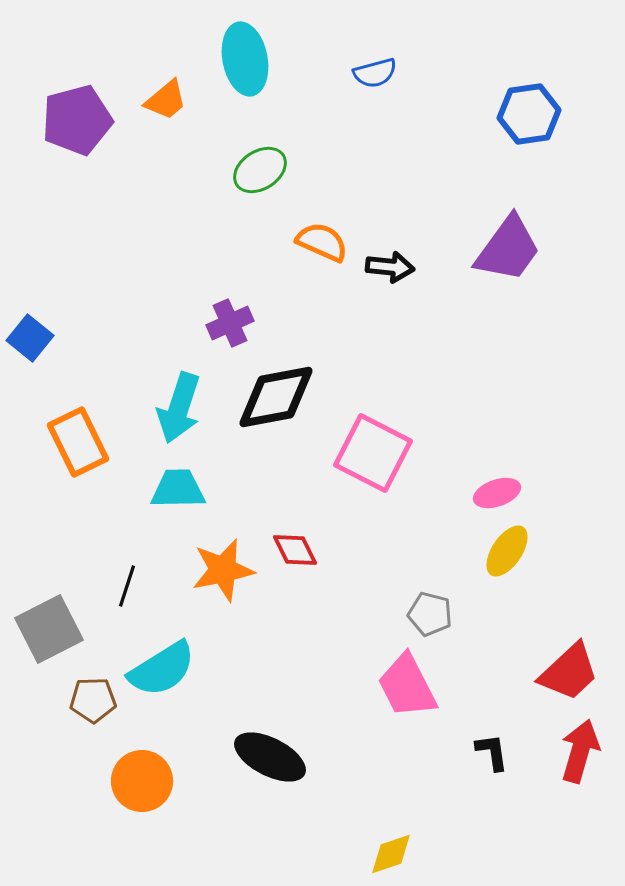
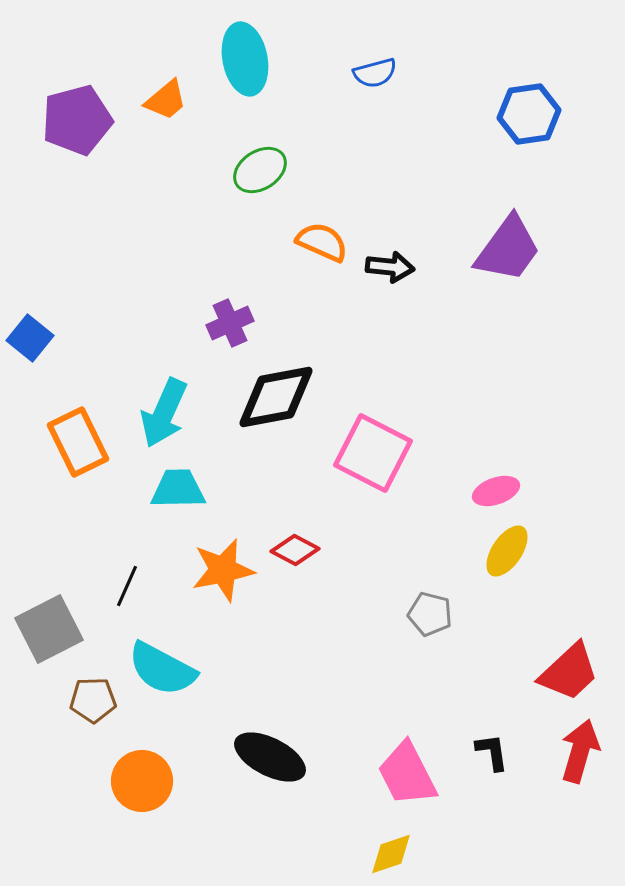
cyan arrow: moved 15 px left, 5 px down; rotated 6 degrees clockwise
pink ellipse: moved 1 px left, 2 px up
red diamond: rotated 36 degrees counterclockwise
black line: rotated 6 degrees clockwise
cyan semicircle: rotated 60 degrees clockwise
pink trapezoid: moved 88 px down
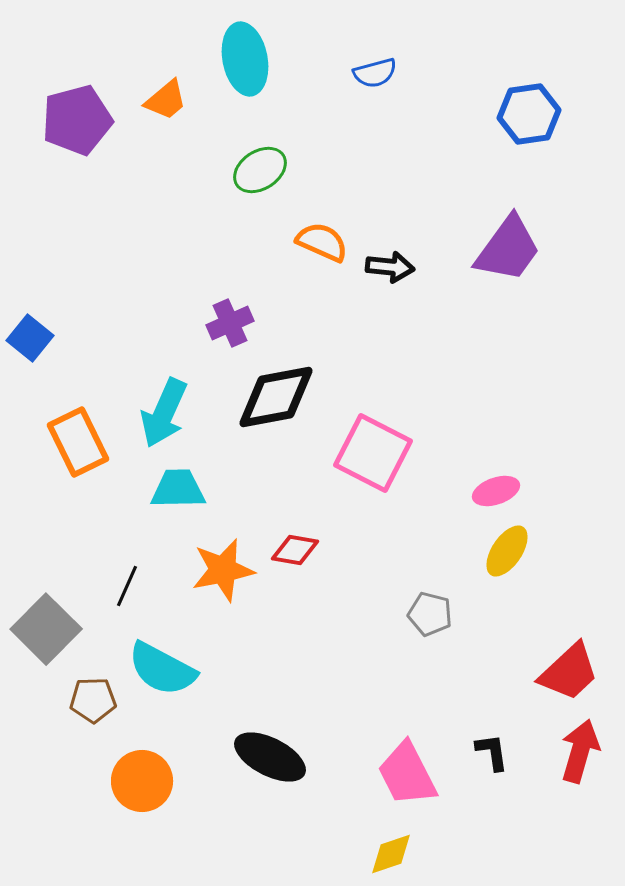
red diamond: rotated 18 degrees counterclockwise
gray square: moved 3 px left; rotated 18 degrees counterclockwise
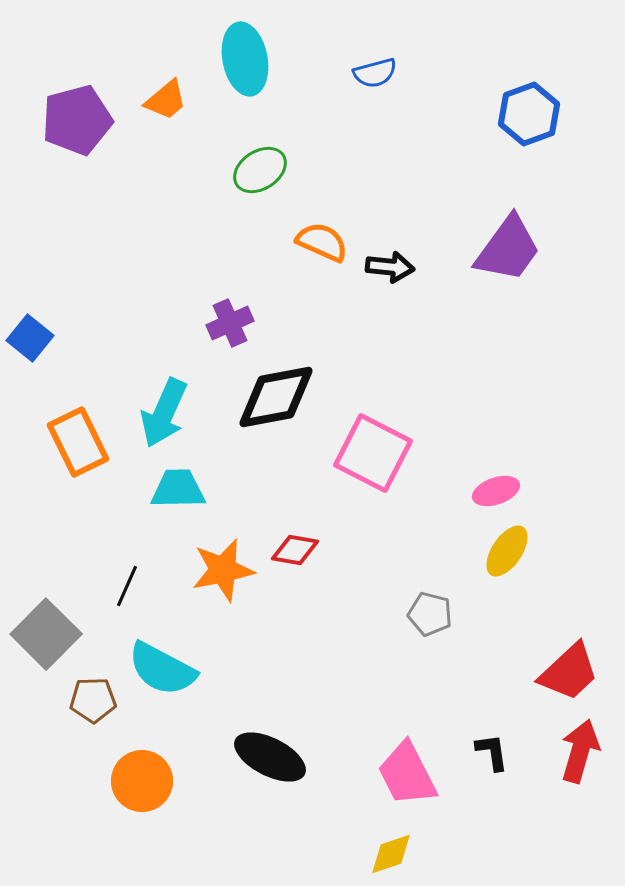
blue hexagon: rotated 12 degrees counterclockwise
gray square: moved 5 px down
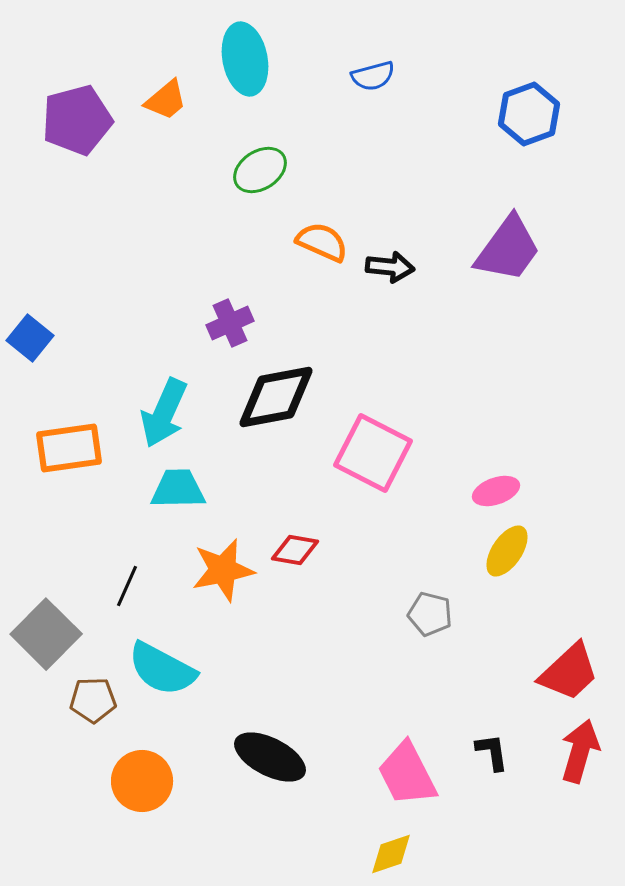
blue semicircle: moved 2 px left, 3 px down
orange rectangle: moved 9 px left, 6 px down; rotated 72 degrees counterclockwise
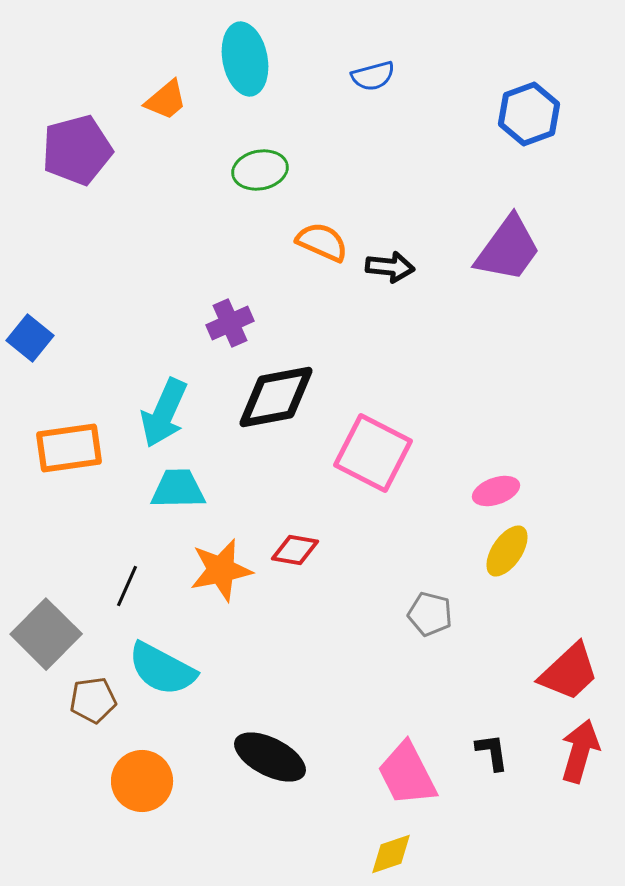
purple pentagon: moved 30 px down
green ellipse: rotated 22 degrees clockwise
orange star: moved 2 px left
brown pentagon: rotated 6 degrees counterclockwise
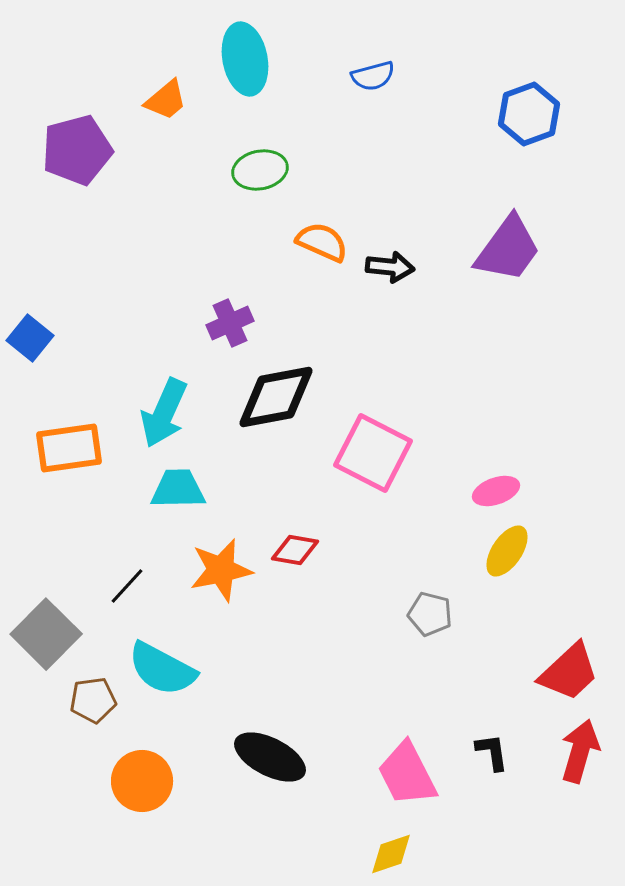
black line: rotated 18 degrees clockwise
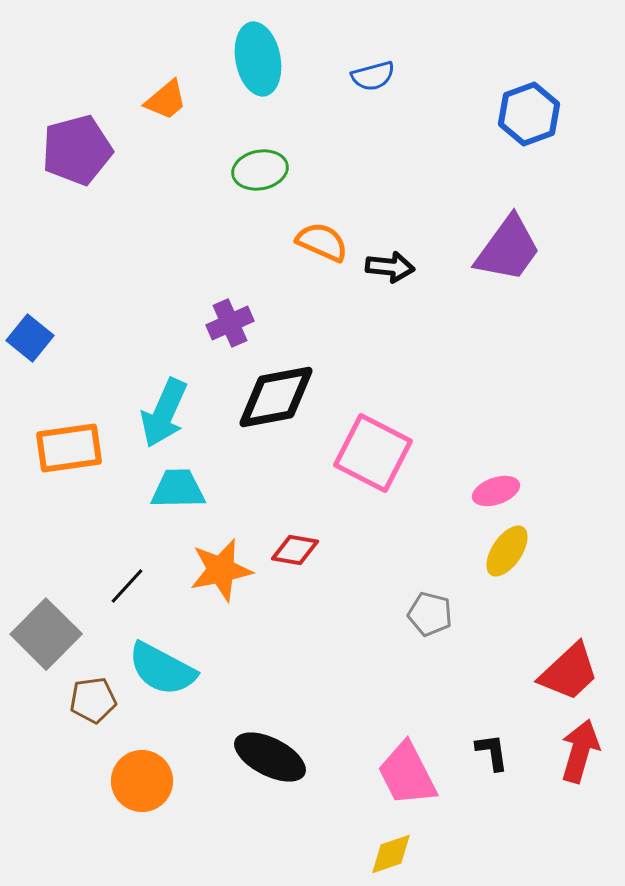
cyan ellipse: moved 13 px right
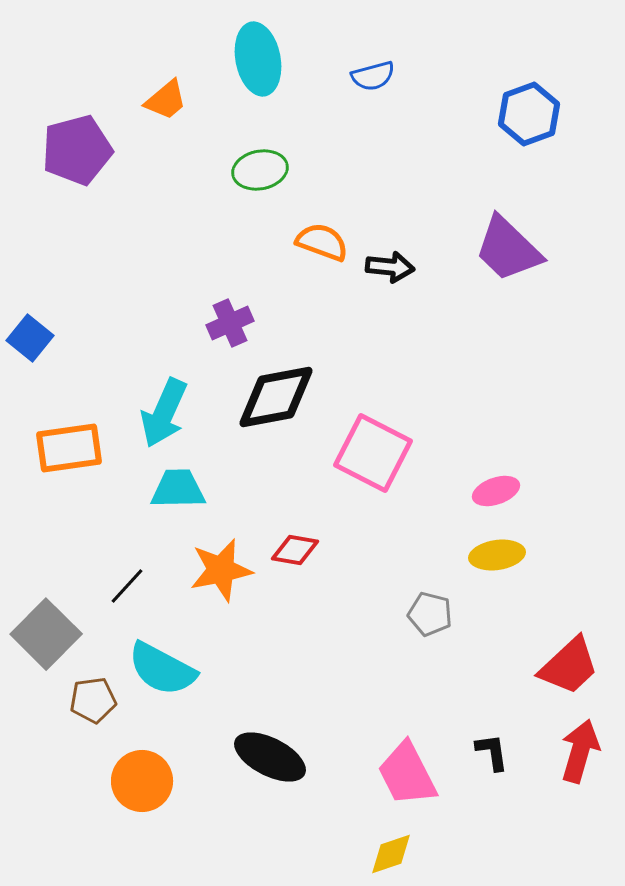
orange semicircle: rotated 4 degrees counterclockwise
purple trapezoid: rotated 98 degrees clockwise
yellow ellipse: moved 10 px left, 4 px down; rotated 48 degrees clockwise
red trapezoid: moved 6 px up
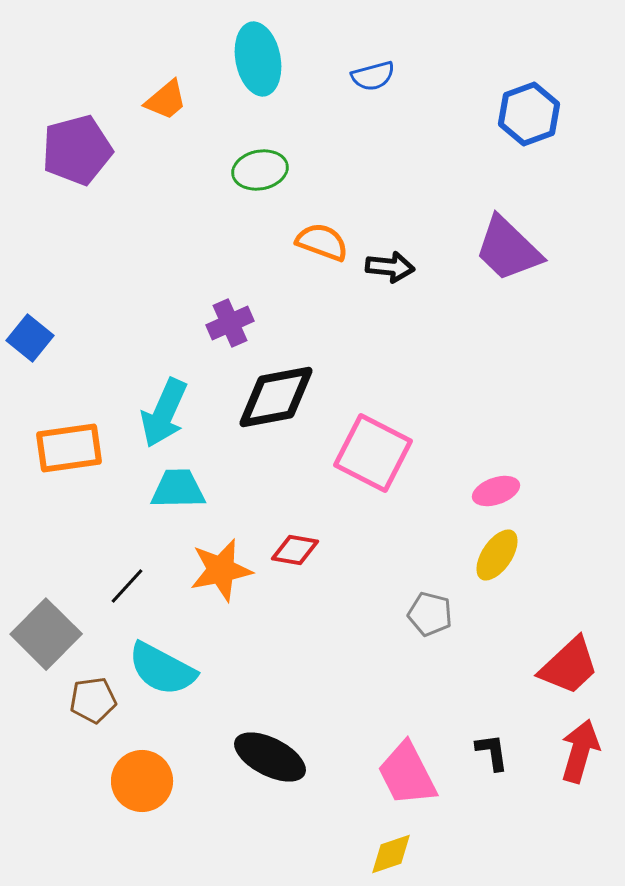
yellow ellipse: rotated 48 degrees counterclockwise
